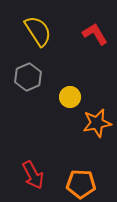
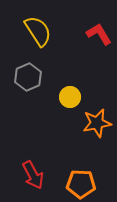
red L-shape: moved 4 px right
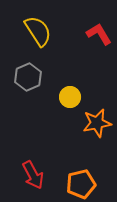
orange pentagon: rotated 16 degrees counterclockwise
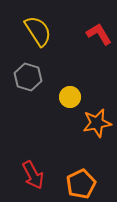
gray hexagon: rotated 20 degrees counterclockwise
orange pentagon: rotated 12 degrees counterclockwise
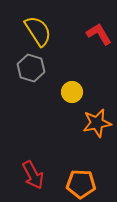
gray hexagon: moved 3 px right, 9 px up
yellow circle: moved 2 px right, 5 px up
orange pentagon: rotated 28 degrees clockwise
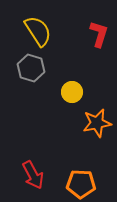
red L-shape: rotated 48 degrees clockwise
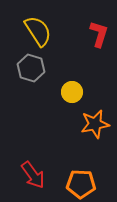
orange star: moved 2 px left, 1 px down
red arrow: rotated 8 degrees counterclockwise
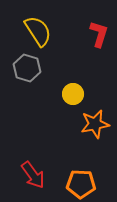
gray hexagon: moved 4 px left
yellow circle: moved 1 px right, 2 px down
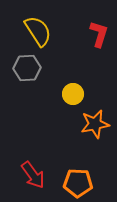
gray hexagon: rotated 20 degrees counterclockwise
orange pentagon: moved 3 px left, 1 px up
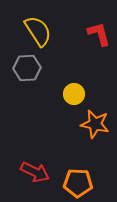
red L-shape: rotated 32 degrees counterclockwise
yellow circle: moved 1 px right
orange star: rotated 24 degrees clockwise
red arrow: moved 2 px right, 3 px up; rotated 28 degrees counterclockwise
